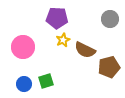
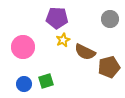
brown semicircle: moved 2 px down
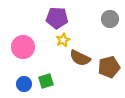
brown semicircle: moved 5 px left, 6 px down
